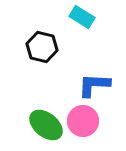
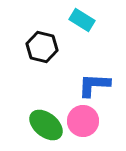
cyan rectangle: moved 3 px down
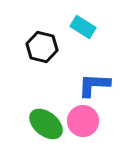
cyan rectangle: moved 1 px right, 7 px down
green ellipse: moved 1 px up
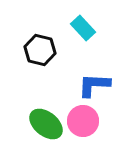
cyan rectangle: moved 1 px down; rotated 15 degrees clockwise
black hexagon: moved 2 px left, 3 px down
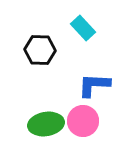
black hexagon: rotated 12 degrees counterclockwise
green ellipse: rotated 48 degrees counterclockwise
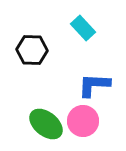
black hexagon: moved 8 px left
green ellipse: rotated 48 degrees clockwise
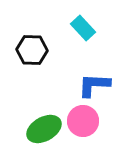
green ellipse: moved 2 px left, 5 px down; rotated 68 degrees counterclockwise
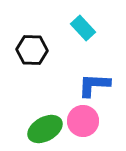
green ellipse: moved 1 px right
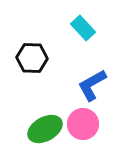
black hexagon: moved 8 px down
blue L-shape: moved 2 px left; rotated 32 degrees counterclockwise
pink circle: moved 3 px down
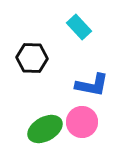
cyan rectangle: moved 4 px left, 1 px up
blue L-shape: rotated 140 degrees counterclockwise
pink circle: moved 1 px left, 2 px up
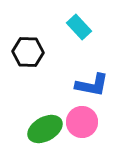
black hexagon: moved 4 px left, 6 px up
